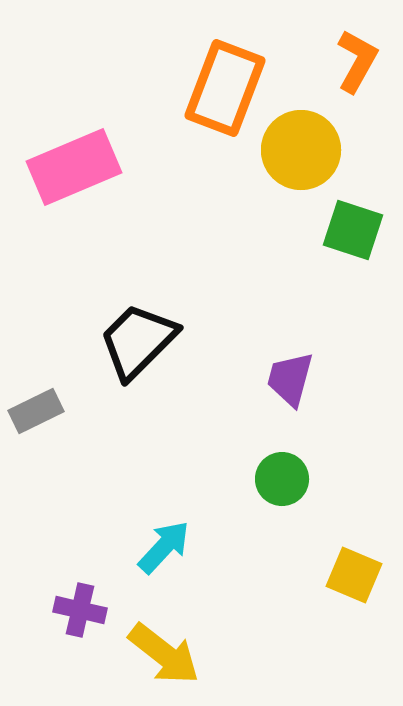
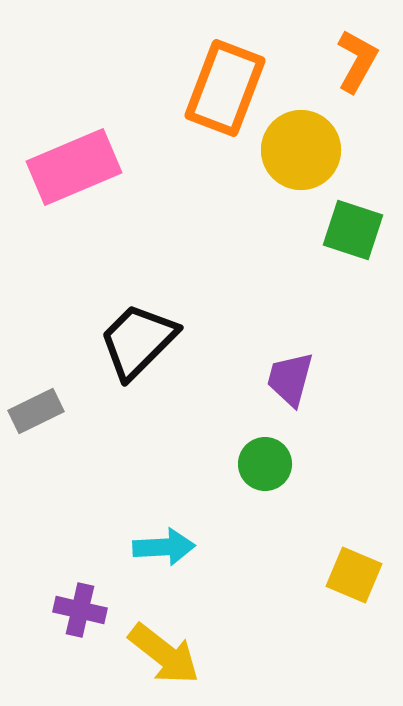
green circle: moved 17 px left, 15 px up
cyan arrow: rotated 44 degrees clockwise
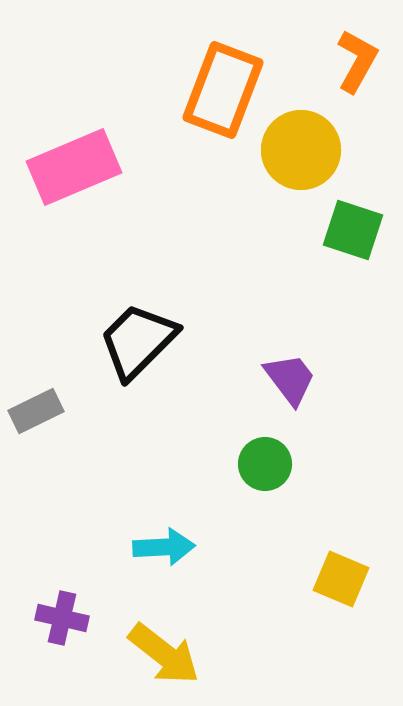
orange rectangle: moved 2 px left, 2 px down
purple trapezoid: rotated 128 degrees clockwise
yellow square: moved 13 px left, 4 px down
purple cross: moved 18 px left, 8 px down
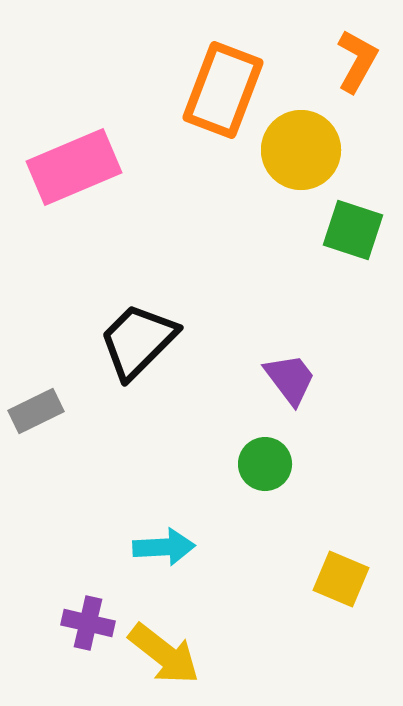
purple cross: moved 26 px right, 5 px down
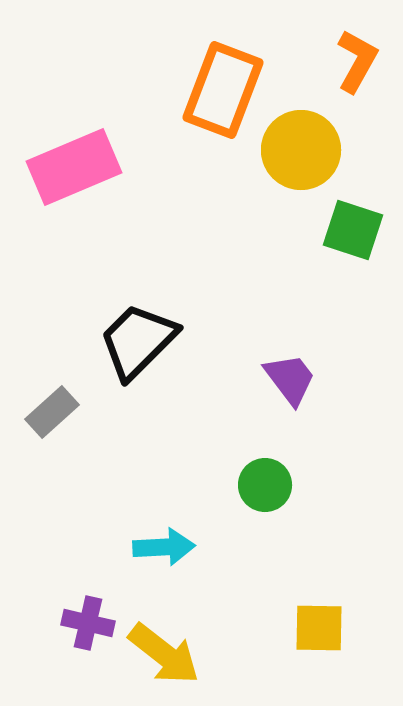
gray rectangle: moved 16 px right, 1 px down; rotated 16 degrees counterclockwise
green circle: moved 21 px down
yellow square: moved 22 px left, 49 px down; rotated 22 degrees counterclockwise
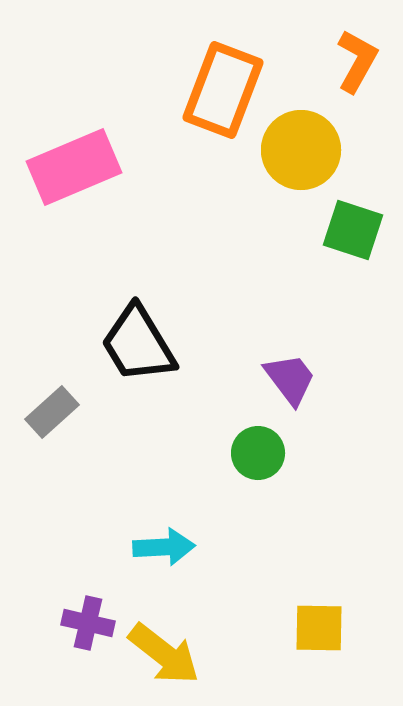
black trapezoid: moved 3 px down; rotated 76 degrees counterclockwise
green circle: moved 7 px left, 32 px up
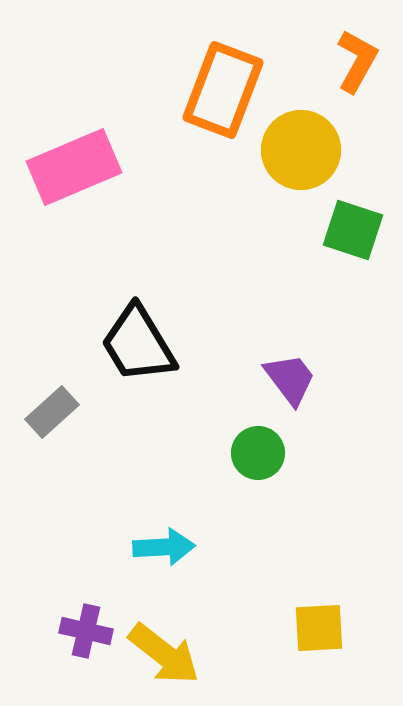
purple cross: moved 2 px left, 8 px down
yellow square: rotated 4 degrees counterclockwise
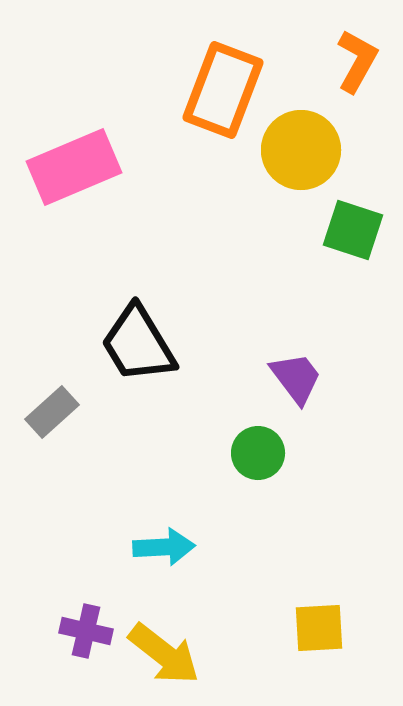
purple trapezoid: moved 6 px right, 1 px up
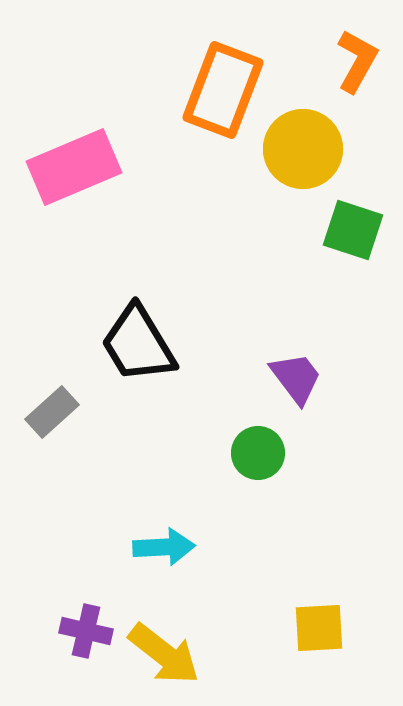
yellow circle: moved 2 px right, 1 px up
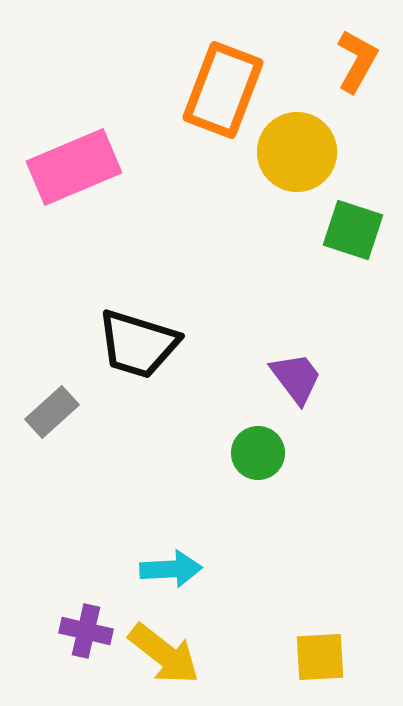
yellow circle: moved 6 px left, 3 px down
black trapezoid: rotated 42 degrees counterclockwise
cyan arrow: moved 7 px right, 22 px down
yellow square: moved 1 px right, 29 px down
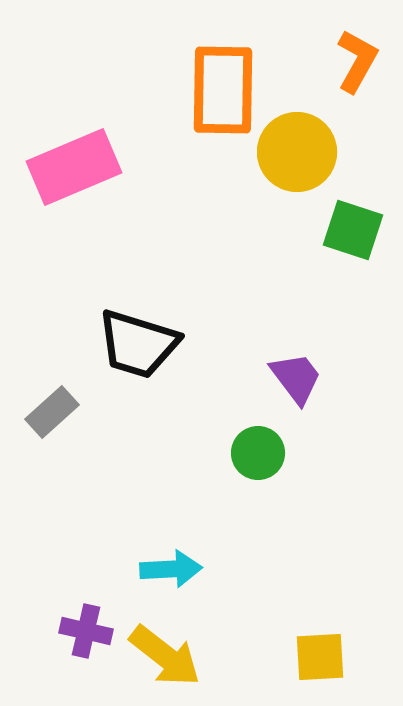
orange rectangle: rotated 20 degrees counterclockwise
yellow arrow: moved 1 px right, 2 px down
